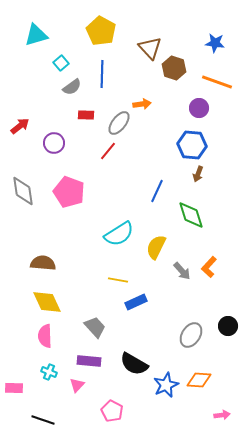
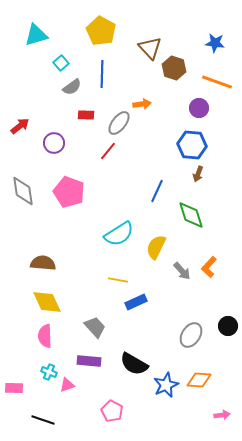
pink triangle at (77, 385): moved 10 px left; rotated 28 degrees clockwise
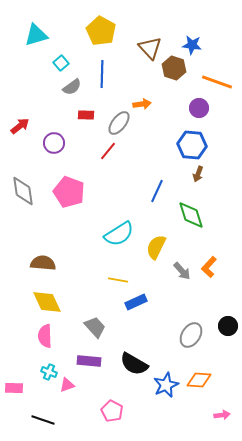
blue star at (215, 43): moved 23 px left, 2 px down
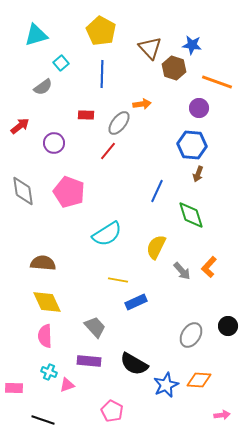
gray semicircle at (72, 87): moved 29 px left
cyan semicircle at (119, 234): moved 12 px left
